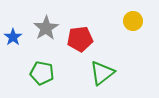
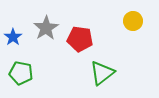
red pentagon: rotated 15 degrees clockwise
green pentagon: moved 21 px left
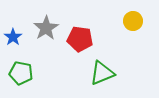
green triangle: rotated 16 degrees clockwise
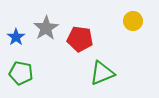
blue star: moved 3 px right
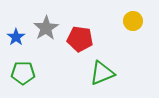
green pentagon: moved 2 px right; rotated 10 degrees counterclockwise
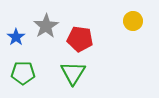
gray star: moved 2 px up
green triangle: moved 29 px left; rotated 36 degrees counterclockwise
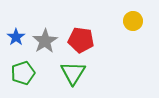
gray star: moved 1 px left, 15 px down
red pentagon: moved 1 px right, 1 px down
green pentagon: rotated 20 degrees counterclockwise
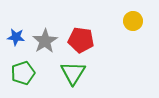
blue star: rotated 30 degrees counterclockwise
